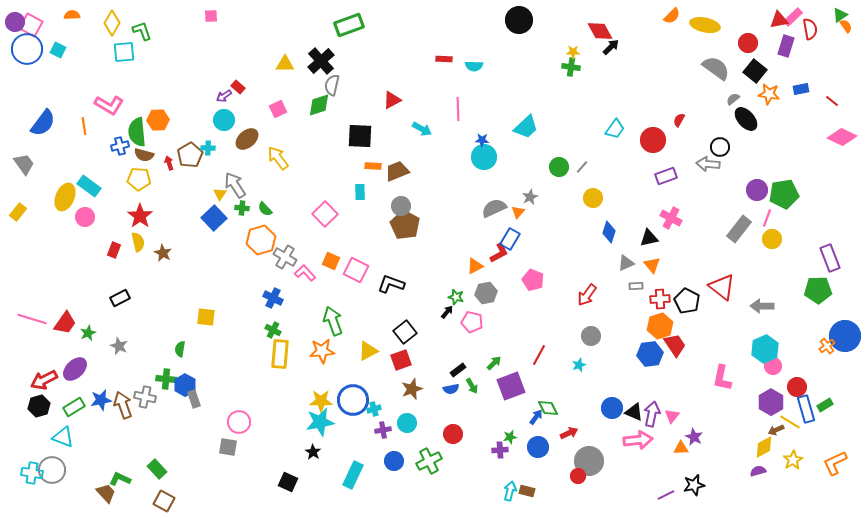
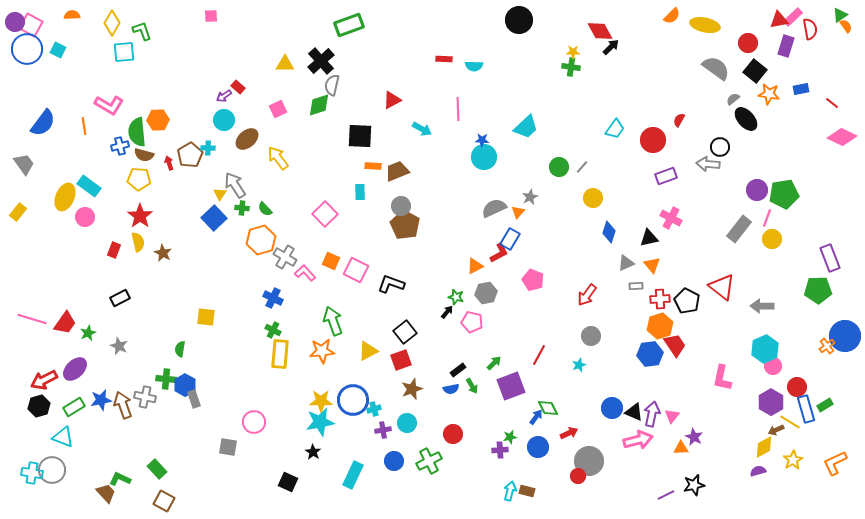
red line at (832, 101): moved 2 px down
pink circle at (239, 422): moved 15 px right
pink arrow at (638, 440): rotated 8 degrees counterclockwise
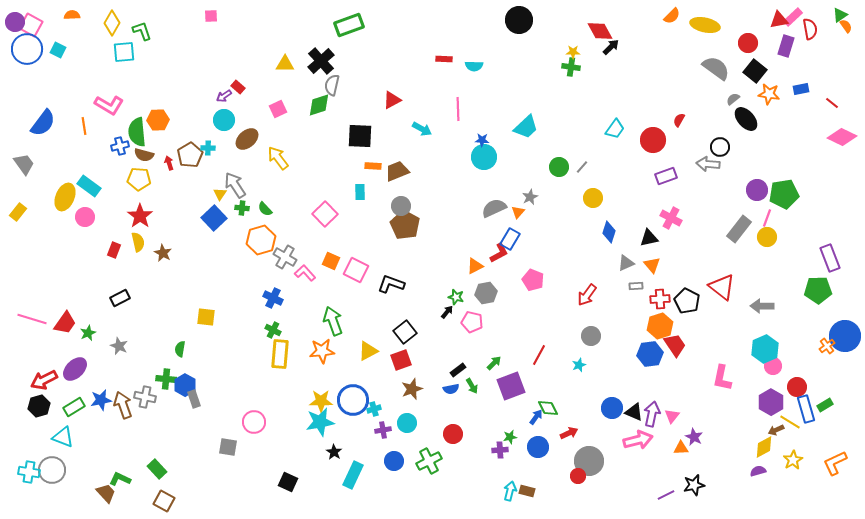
yellow circle at (772, 239): moved 5 px left, 2 px up
black star at (313, 452): moved 21 px right
cyan cross at (32, 473): moved 3 px left, 1 px up
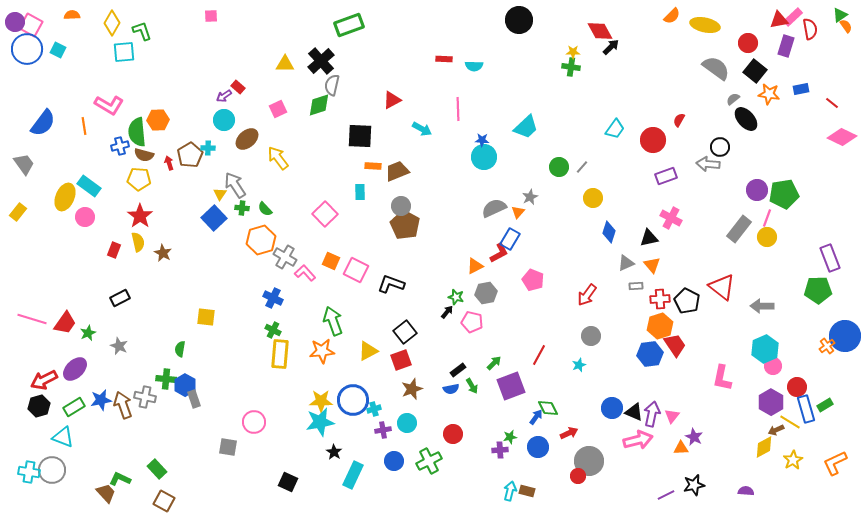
purple semicircle at (758, 471): moved 12 px left, 20 px down; rotated 21 degrees clockwise
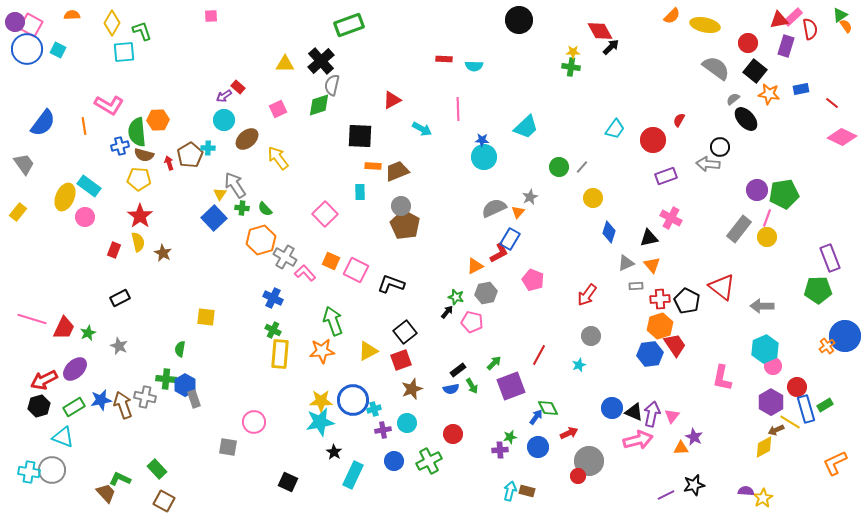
red trapezoid at (65, 323): moved 1 px left, 5 px down; rotated 10 degrees counterclockwise
yellow star at (793, 460): moved 30 px left, 38 px down
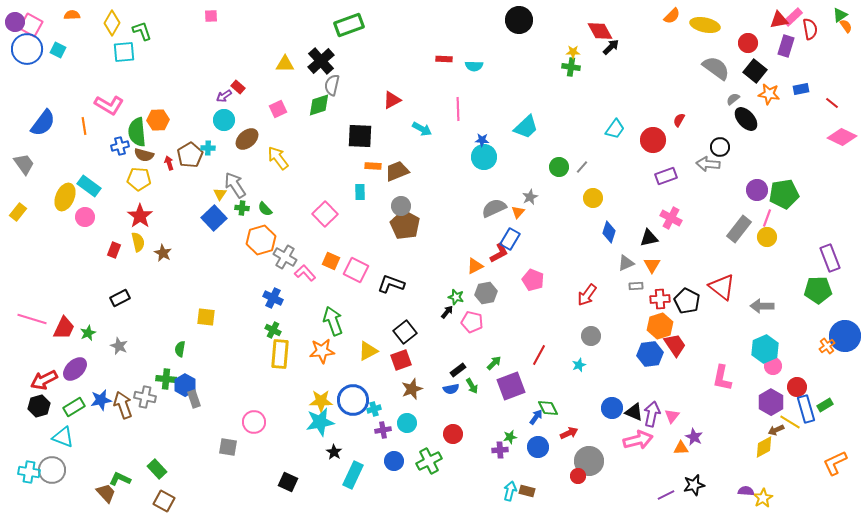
orange triangle at (652, 265): rotated 12 degrees clockwise
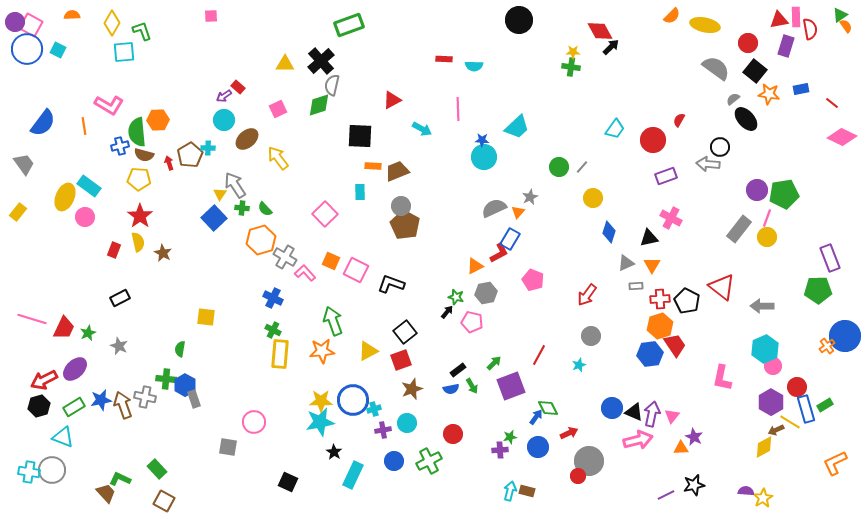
pink rectangle at (793, 17): moved 3 px right; rotated 48 degrees counterclockwise
cyan trapezoid at (526, 127): moved 9 px left
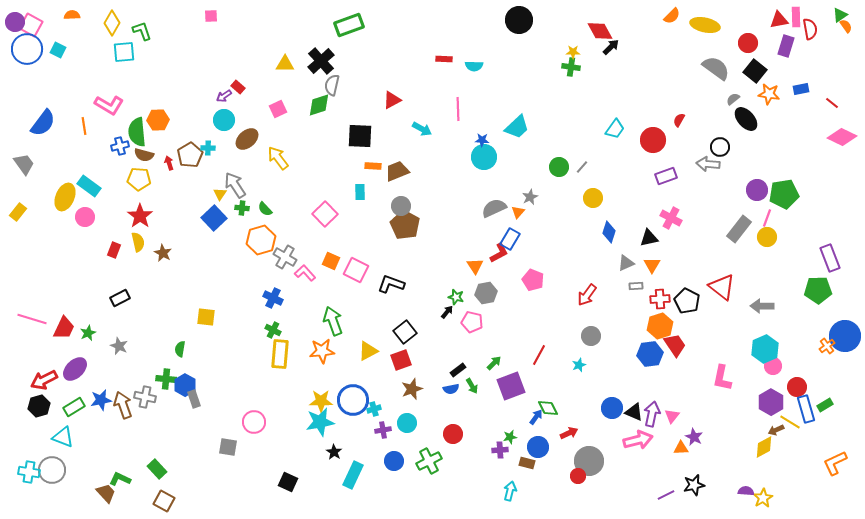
orange triangle at (475, 266): rotated 36 degrees counterclockwise
brown rectangle at (527, 491): moved 28 px up
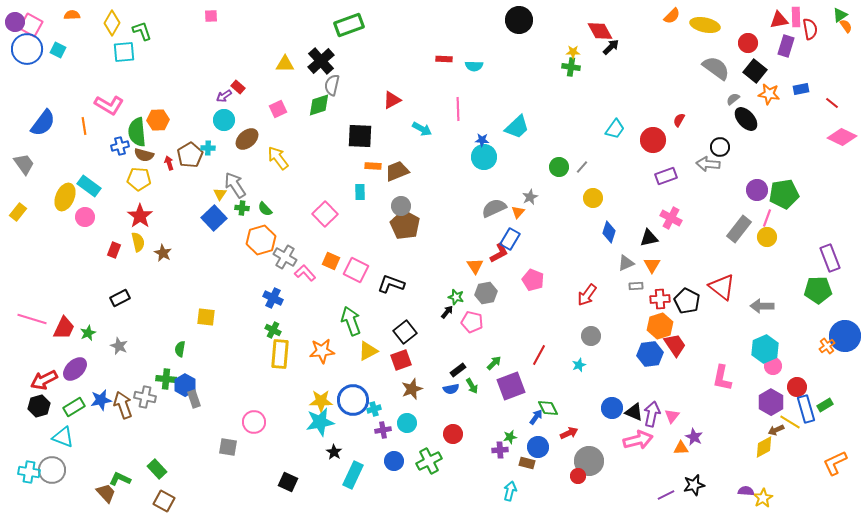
green arrow at (333, 321): moved 18 px right
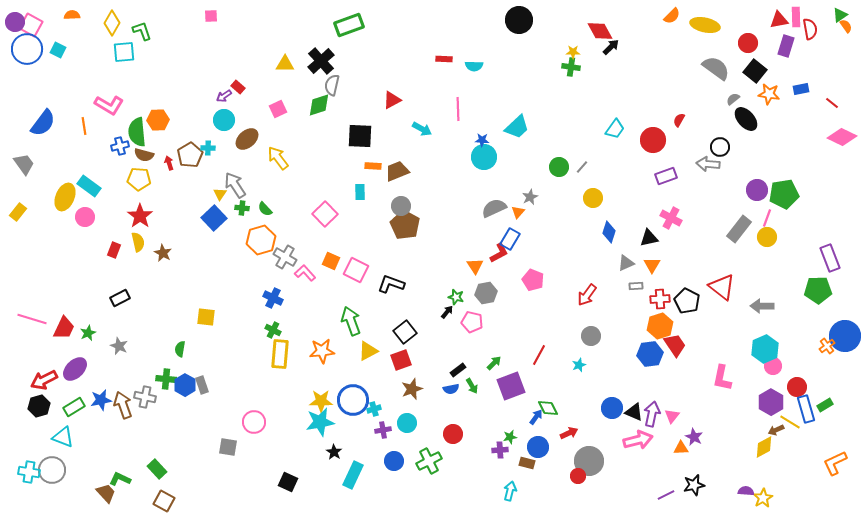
gray rectangle at (194, 399): moved 8 px right, 14 px up
